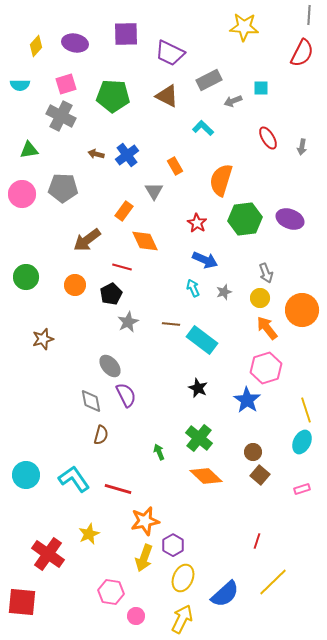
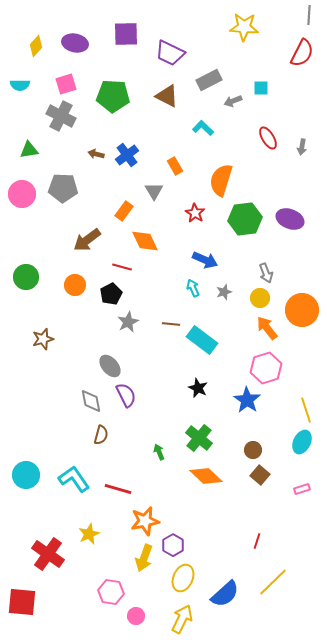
red star at (197, 223): moved 2 px left, 10 px up
brown circle at (253, 452): moved 2 px up
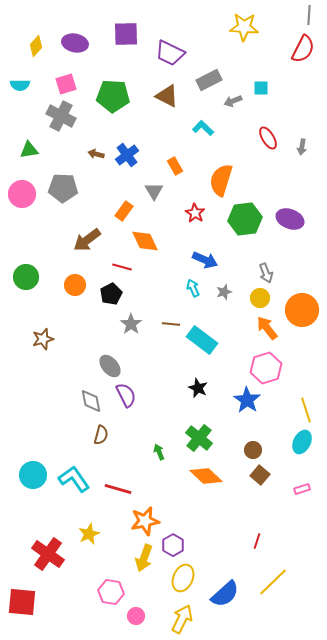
red semicircle at (302, 53): moved 1 px right, 4 px up
gray star at (128, 322): moved 3 px right, 2 px down; rotated 10 degrees counterclockwise
cyan circle at (26, 475): moved 7 px right
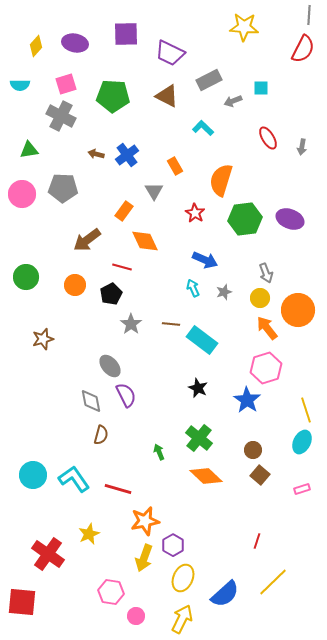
orange circle at (302, 310): moved 4 px left
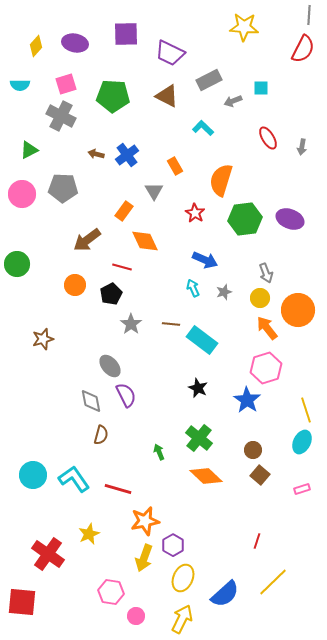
green triangle at (29, 150): rotated 18 degrees counterclockwise
green circle at (26, 277): moved 9 px left, 13 px up
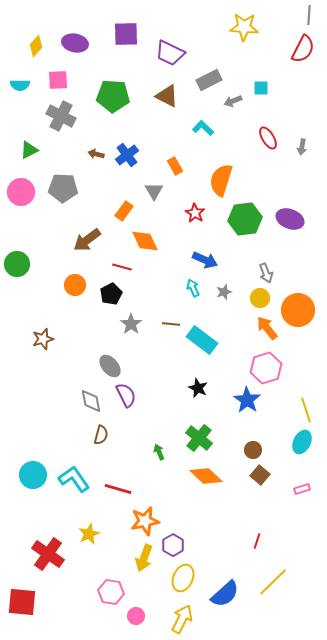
pink square at (66, 84): moved 8 px left, 4 px up; rotated 15 degrees clockwise
pink circle at (22, 194): moved 1 px left, 2 px up
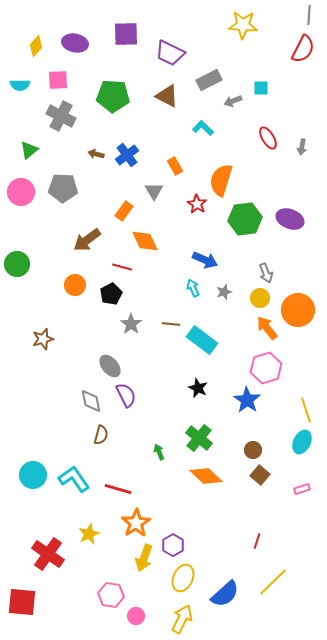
yellow star at (244, 27): moved 1 px left, 2 px up
green triangle at (29, 150): rotated 12 degrees counterclockwise
red star at (195, 213): moved 2 px right, 9 px up
orange star at (145, 521): moved 9 px left, 2 px down; rotated 20 degrees counterclockwise
pink hexagon at (111, 592): moved 3 px down
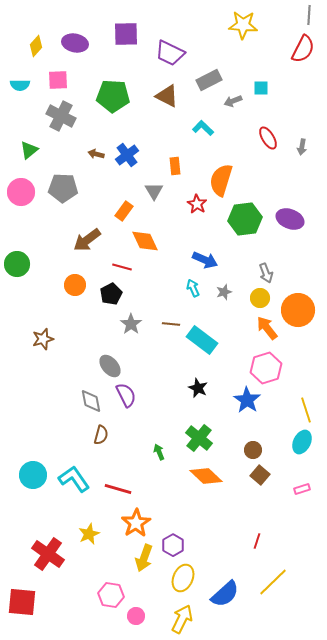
orange rectangle at (175, 166): rotated 24 degrees clockwise
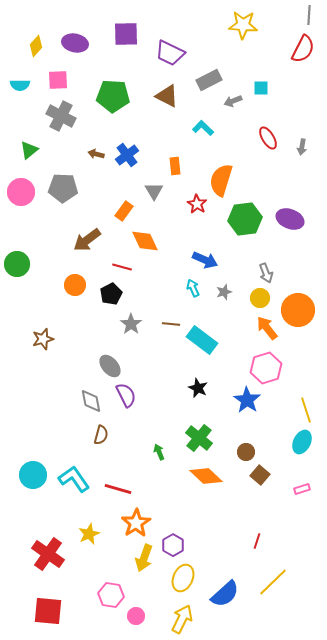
brown circle at (253, 450): moved 7 px left, 2 px down
red square at (22, 602): moved 26 px right, 9 px down
